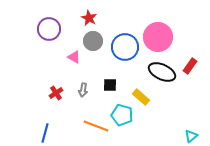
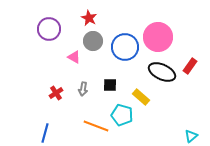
gray arrow: moved 1 px up
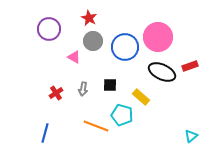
red rectangle: rotated 35 degrees clockwise
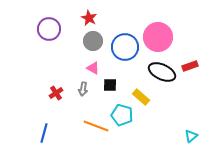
pink triangle: moved 19 px right, 11 px down
blue line: moved 1 px left
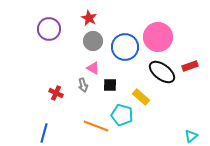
black ellipse: rotated 12 degrees clockwise
gray arrow: moved 4 px up; rotated 24 degrees counterclockwise
red cross: rotated 32 degrees counterclockwise
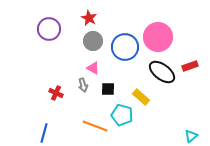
black square: moved 2 px left, 4 px down
orange line: moved 1 px left
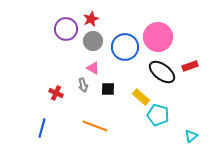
red star: moved 2 px right, 1 px down; rotated 21 degrees clockwise
purple circle: moved 17 px right
cyan pentagon: moved 36 px right
blue line: moved 2 px left, 5 px up
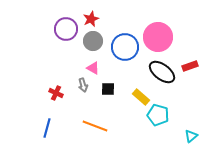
blue line: moved 5 px right
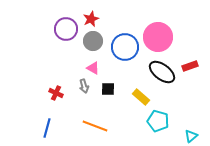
gray arrow: moved 1 px right, 1 px down
cyan pentagon: moved 6 px down
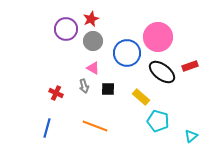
blue circle: moved 2 px right, 6 px down
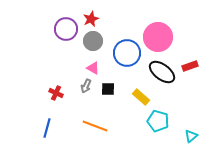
gray arrow: moved 2 px right; rotated 40 degrees clockwise
